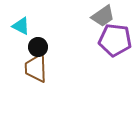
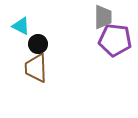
gray trapezoid: moved 1 px down; rotated 55 degrees counterclockwise
black circle: moved 3 px up
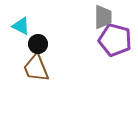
purple pentagon: rotated 8 degrees clockwise
brown trapezoid: rotated 20 degrees counterclockwise
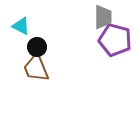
black circle: moved 1 px left, 3 px down
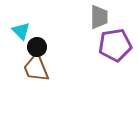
gray trapezoid: moved 4 px left
cyan triangle: moved 5 px down; rotated 18 degrees clockwise
purple pentagon: moved 5 px down; rotated 24 degrees counterclockwise
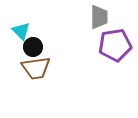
black circle: moved 4 px left
brown trapezoid: rotated 76 degrees counterclockwise
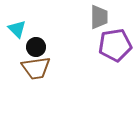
cyan triangle: moved 4 px left, 2 px up
black circle: moved 3 px right
